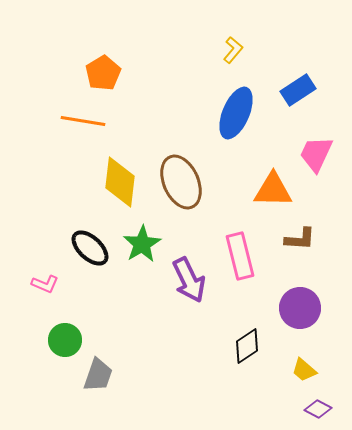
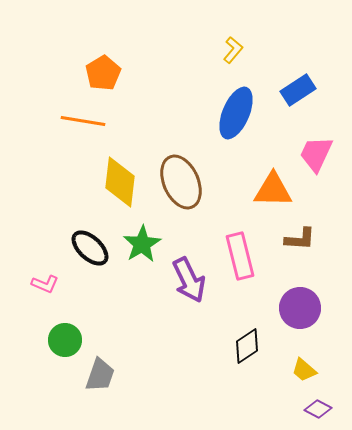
gray trapezoid: moved 2 px right
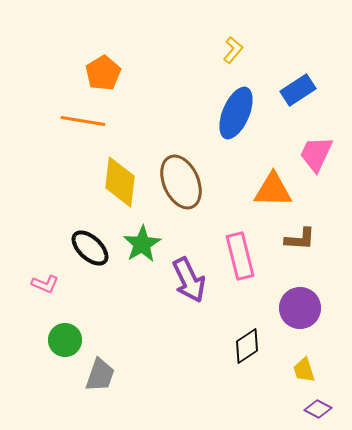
yellow trapezoid: rotated 32 degrees clockwise
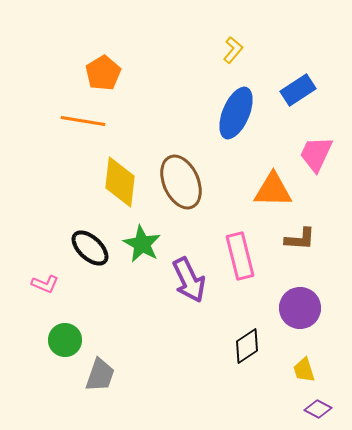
green star: rotated 12 degrees counterclockwise
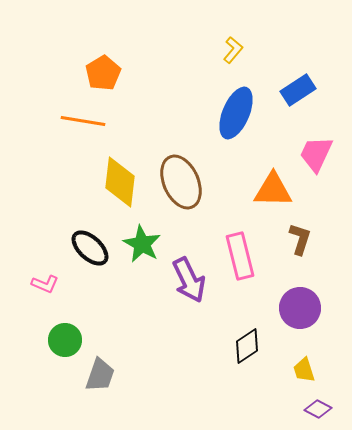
brown L-shape: rotated 76 degrees counterclockwise
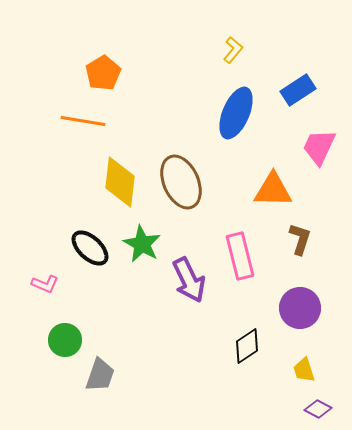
pink trapezoid: moved 3 px right, 7 px up
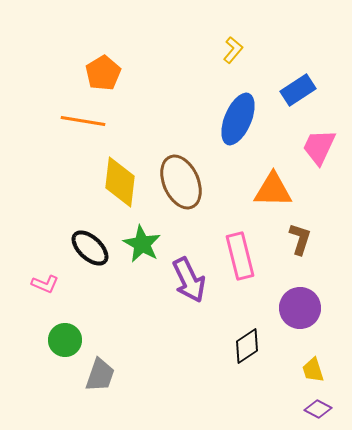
blue ellipse: moved 2 px right, 6 px down
yellow trapezoid: moved 9 px right
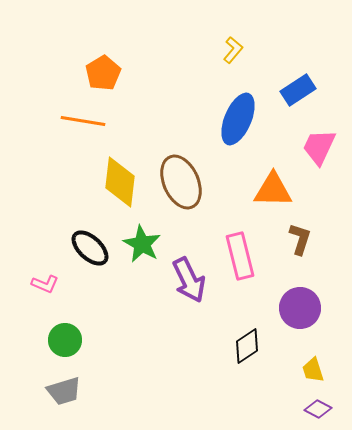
gray trapezoid: moved 36 px left, 16 px down; rotated 54 degrees clockwise
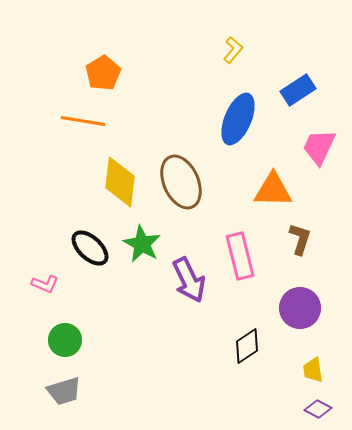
yellow trapezoid: rotated 8 degrees clockwise
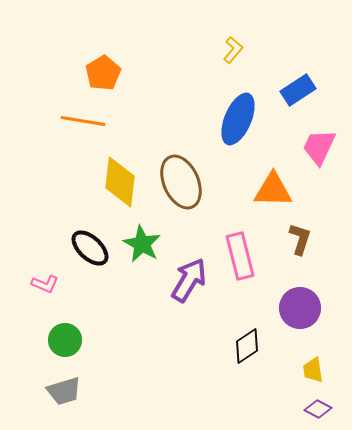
purple arrow: rotated 123 degrees counterclockwise
